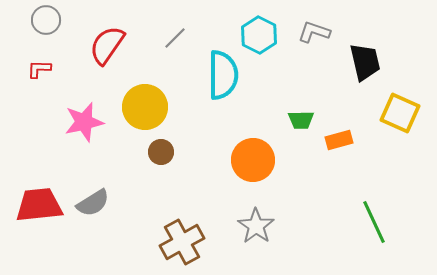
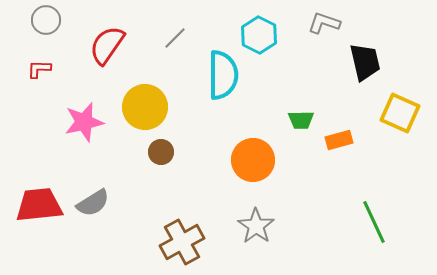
gray L-shape: moved 10 px right, 9 px up
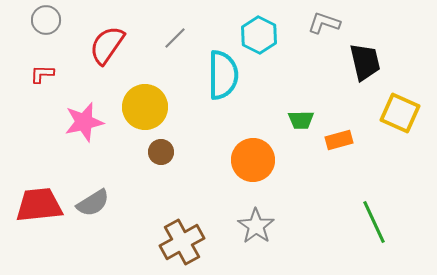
red L-shape: moved 3 px right, 5 px down
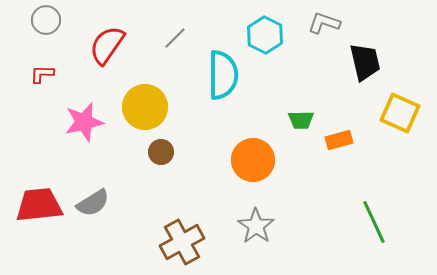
cyan hexagon: moved 6 px right
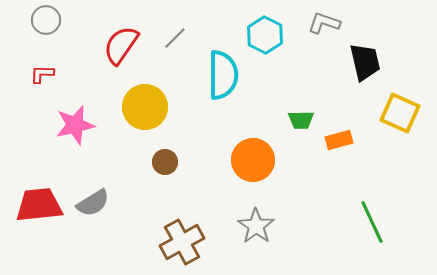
red semicircle: moved 14 px right
pink star: moved 9 px left, 3 px down
brown circle: moved 4 px right, 10 px down
green line: moved 2 px left
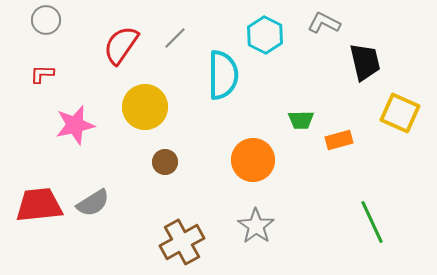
gray L-shape: rotated 8 degrees clockwise
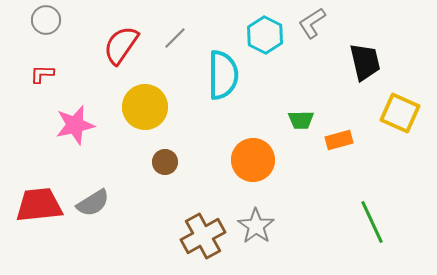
gray L-shape: moved 12 px left; rotated 60 degrees counterclockwise
brown cross: moved 21 px right, 6 px up
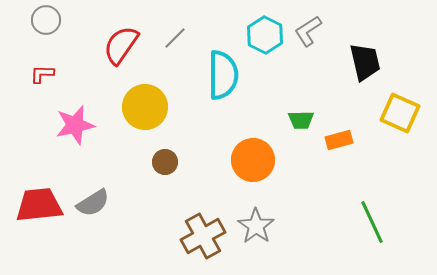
gray L-shape: moved 4 px left, 8 px down
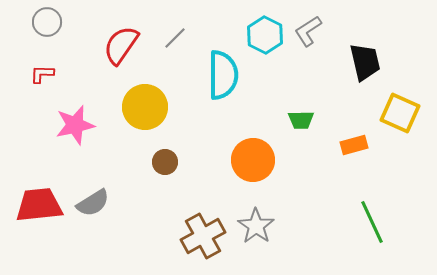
gray circle: moved 1 px right, 2 px down
orange rectangle: moved 15 px right, 5 px down
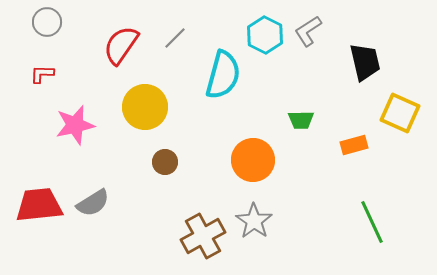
cyan semicircle: rotated 15 degrees clockwise
gray star: moved 2 px left, 5 px up
